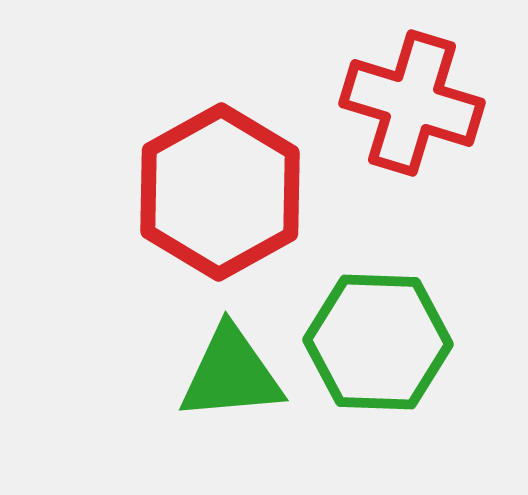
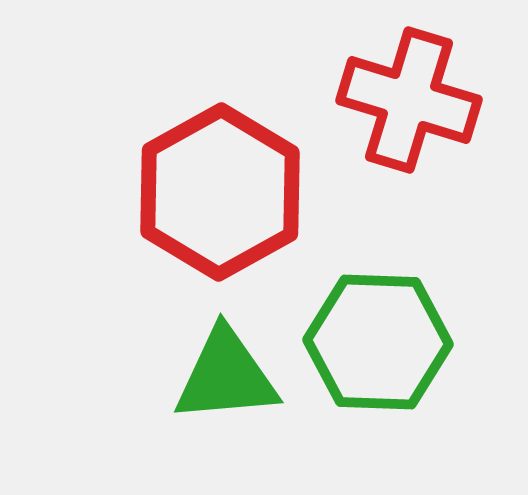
red cross: moved 3 px left, 3 px up
green triangle: moved 5 px left, 2 px down
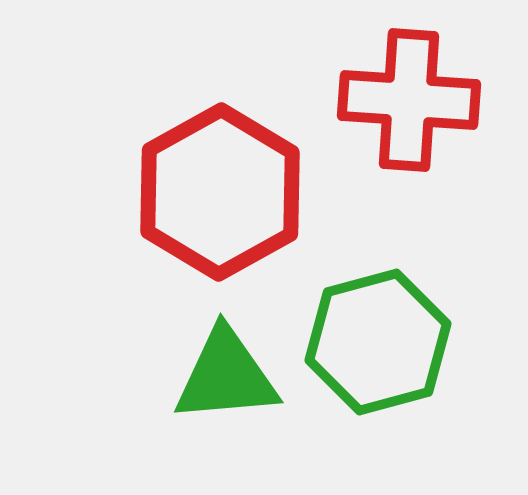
red cross: rotated 13 degrees counterclockwise
green hexagon: rotated 17 degrees counterclockwise
